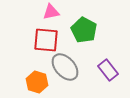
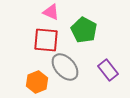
pink triangle: rotated 36 degrees clockwise
orange hexagon: rotated 20 degrees clockwise
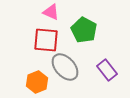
purple rectangle: moved 1 px left
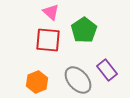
pink triangle: rotated 18 degrees clockwise
green pentagon: rotated 10 degrees clockwise
red square: moved 2 px right
gray ellipse: moved 13 px right, 13 px down
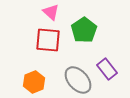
purple rectangle: moved 1 px up
orange hexagon: moved 3 px left
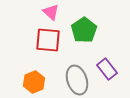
gray ellipse: moved 1 px left; rotated 24 degrees clockwise
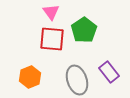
pink triangle: rotated 12 degrees clockwise
red square: moved 4 px right, 1 px up
purple rectangle: moved 2 px right, 3 px down
orange hexagon: moved 4 px left, 5 px up
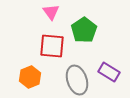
red square: moved 7 px down
purple rectangle: rotated 20 degrees counterclockwise
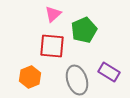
pink triangle: moved 2 px right, 2 px down; rotated 24 degrees clockwise
green pentagon: rotated 10 degrees clockwise
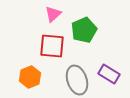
purple rectangle: moved 2 px down
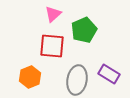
gray ellipse: rotated 28 degrees clockwise
